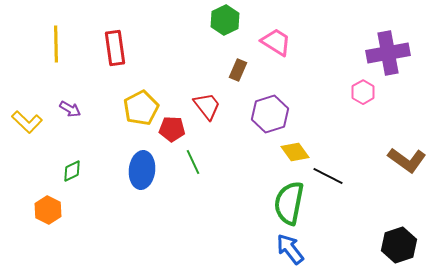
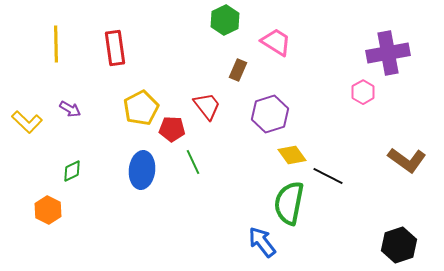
yellow diamond: moved 3 px left, 3 px down
blue arrow: moved 28 px left, 7 px up
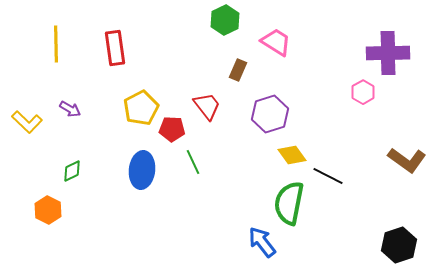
purple cross: rotated 9 degrees clockwise
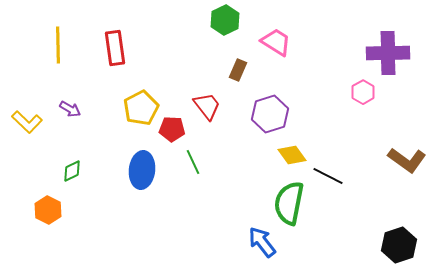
yellow line: moved 2 px right, 1 px down
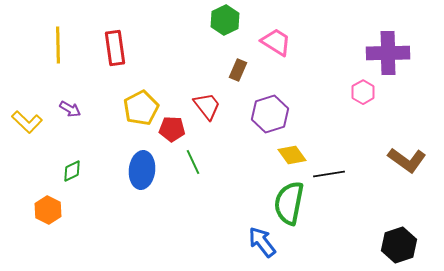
black line: moved 1 px right, 2 px up; rotated 36 degrees counterclockwise
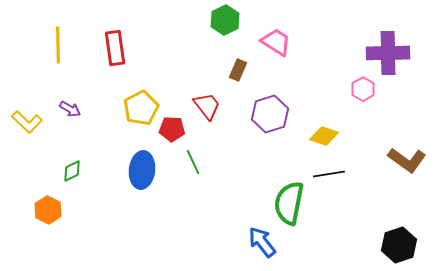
pink hexagon: moved 3 px up
yellow diamond: moved 32 px right, 19 px up; rotated 36 degrees counterclockwise
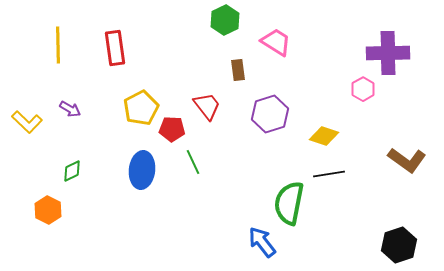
brown rectangle: rotated 30 degrees counterclockwise
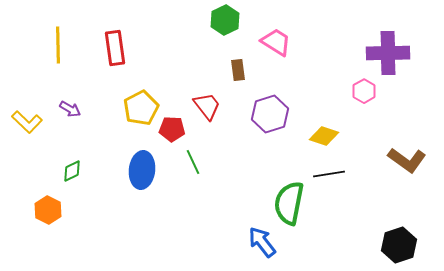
pink hexagon: moved 1 px right, 2 px down
